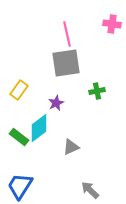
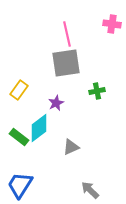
blue trapezoid: moved 1 px up
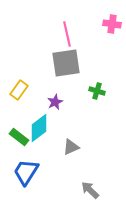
green cross: rotated 28 degrees clockwise
purple star: moved 1 px left, 1 px up
blue trapezoid: moved 6 px right, 13 px up
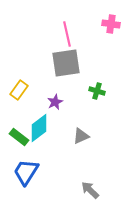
pink cross: moved 1 px left
gray triangle: moved 10 px right, 11 px up
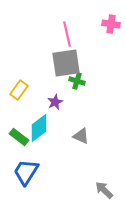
green cross: moved 20 px left, 10 px up
gray triangle: rotated 48 degrees clockwise
gray arrow: moved 14 px right
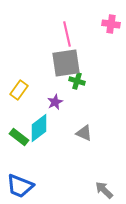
gray triangle: moved 3 px right, 3 px up
blue trapezoid: moved 6 px left, 14 px down; rotated 100 degrees counterclockwise
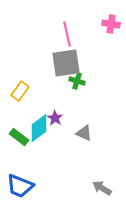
yellow rectangle: moved 1 px right, 1 px down
purple star: moved 16 px down; rotated 14 degrees counterclockwise
gray arrow: moved 2 px left, 2 px up; rotated 12 degrees counterclockwise
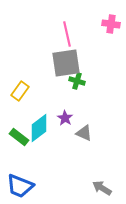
purple star: moved 10 px right
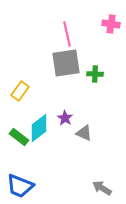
green cross: moved 18 px right, 7 px up; rotated 14 degrees counterclockwise
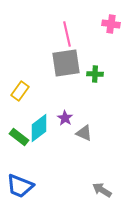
gray arrow: moved 2 px down
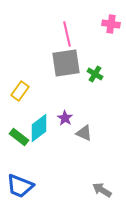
green cross: rotated 28 degrees clockwise
